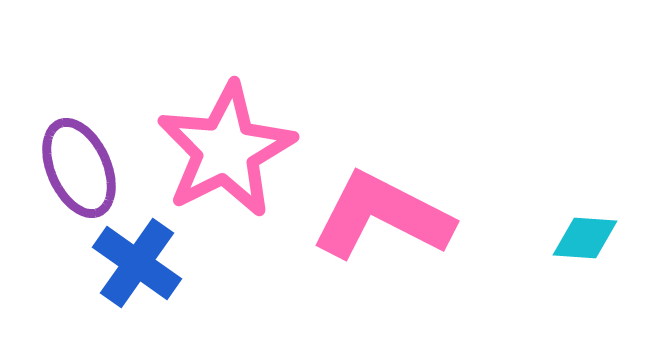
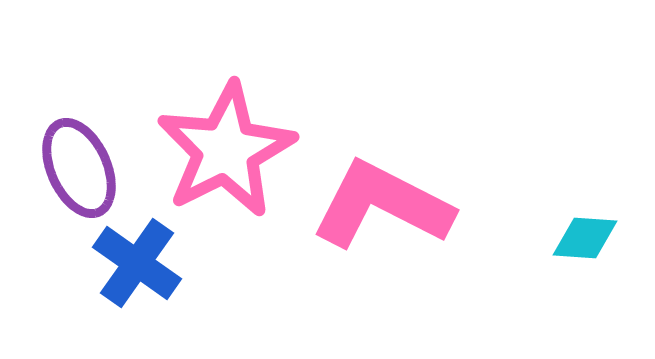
pink L-shape: moved 11 px up
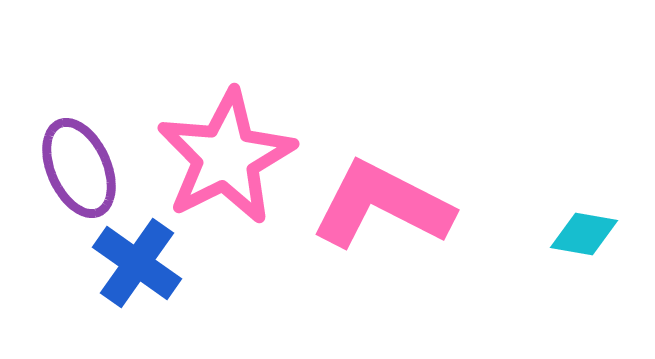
pink star: moved 7 px down
cyan diamond: moved 1 px left, 4 px up; rotated 6 degrees clockwise
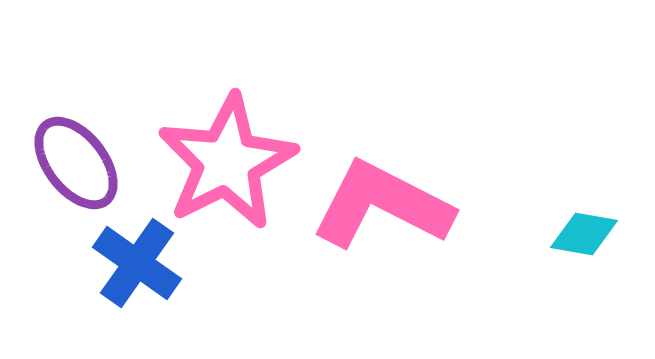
pink star: moved 1 px right, 5 px down
purple ellipse: moved 3 px left, 5 px up; rotated 14 degrees counterclockwise
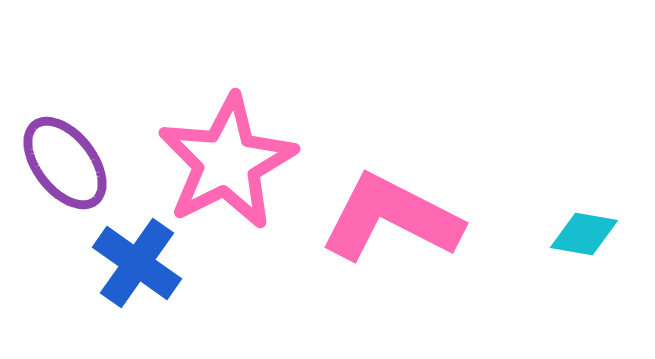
purple ellipse: moved 11 px left
pink L-shape: moved 9 px right, 13 px down
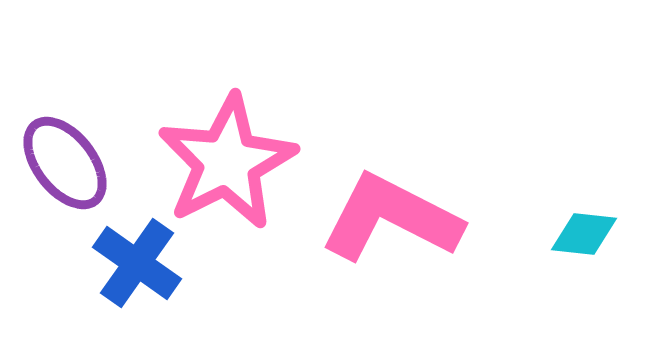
cyan diamond: rotated 4 degrees counterclockwise
